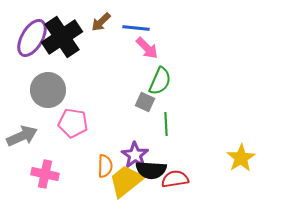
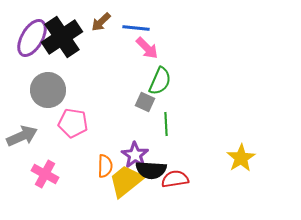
pink cross: rotated 16 degrees clockwise
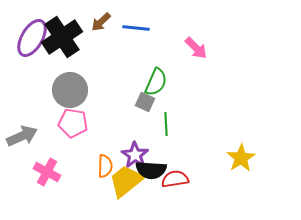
pink arrow: moved 49 px right
green semicircle: moved 4 px left, 1 px down
gray circle: moved 22 px right
pink cross: moved 2 px right, 2 px up
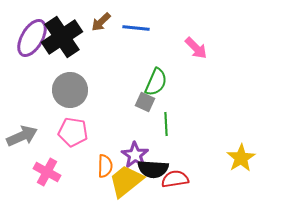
pink pentagon: moved 9 px down
black semicircle: moved 2 px right, 1 px up
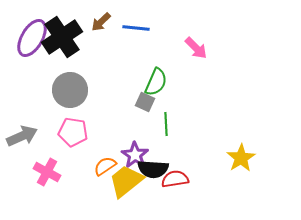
orange semicircle: rotated 125 degrees counterclockwise
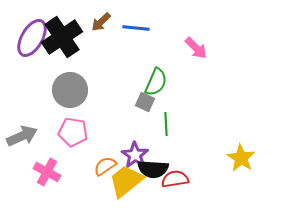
yellow star: rotated 8 degrees counterclockwise
